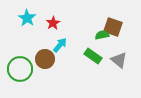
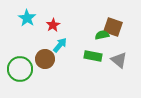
red star: moved 2 px down
green rectangle: rotated 24 degrees counterclockwise
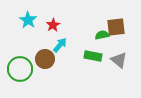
cyan star: moved 1 px right, 2 px down
brown square: moved 3 px right; rotated 24 degrees counterclockwise
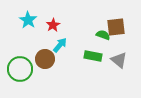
green semicircle: moved 1 px right; rotated 32 degrees clockwise
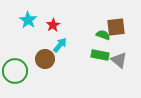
green rectangle: moved 7 px right, 1 px up
green circle: moved 5 px left, 2 px down
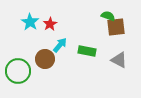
cyan star: moved 2 px right, 2 px down
red star: moved 3 px left, 1 px up
green semicircle: moved 5 px right, 19 px up
green rectangle: moved 13 px left, 4 px up
gray triangle: rotated 12 degrees counterclockwise
green circle: moved 3 px right
